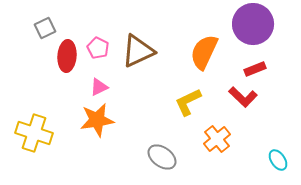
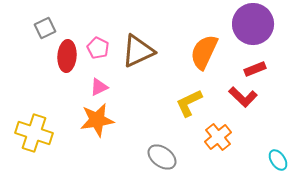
yellow L-shape: moved 1 px right, 1 px down
orange cross: moved 1 px right, 2 px up
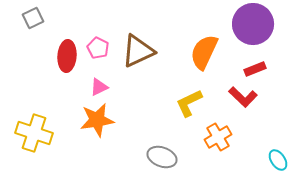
gray square: moved 12 px left, 10 px up
orange cross: rotated 8 degrees clockwise
gray ellipse: rotated 16 degrees counterclockwise
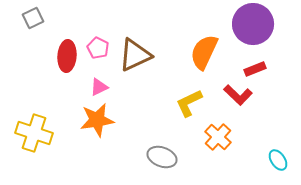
brown triangle: moved 3 px left, 4 px down
red L-shape: moved 5 px left, 2 px up
orange cross: rotated 16 degrees counterclockwise
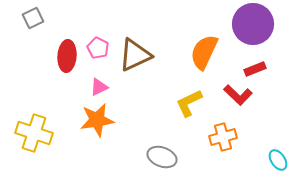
orange cross: moved 5 px right; rotated 32 degrees clockwise
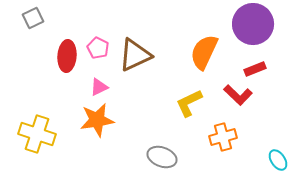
yellow cross: moved 3 px right, 1 px down
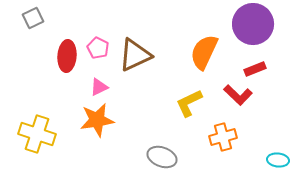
cyan ellipse: rotated 50 degrees counterclockwise
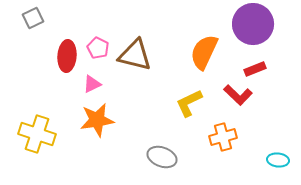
brown triangle: rotated 39 degrees clockwise
pink triangle: moved 7 px left, 3 px up
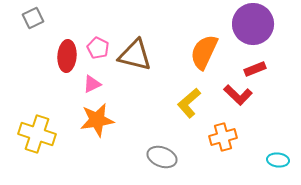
yellow L-shape: rotated 16 degrees counterclockwise
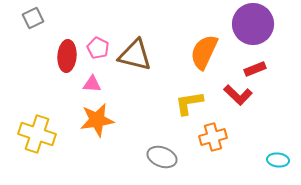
pink triangle: rotated 30 degrees clockwise
yellow L-shape: rotated 32 degrees clockwise
orange cross: moved 10 px left
